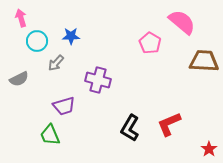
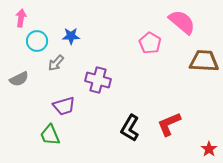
pink arrow: rotated 24 degrees clockwise
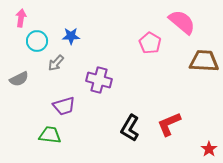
purple cross: moved 1 px right
green trapezoid: rotated 120 degrees clockwise
